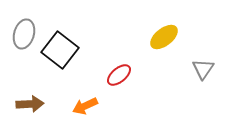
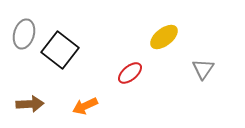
red ellipse: moved 11 px right, 2 px up
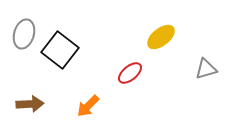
yellow ellipse: moved 3 px left
gray triangle: moved 3 px right; rotated 40 degrees clockwise
orange arrow: moved 3 px right; rotated 20 degrees counterclockwise
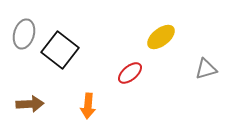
orange arrow: rotated 40 degrees counterclockwise
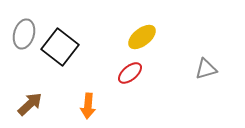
yellow ellipse: moved 19 px left
black square: moved 3 px up
brown arrow: rotated 40 degrees counterclockwise
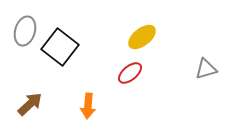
gray ellipse: moved 1 px right, 3 px up
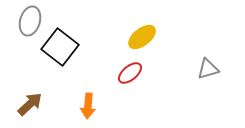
gray ellipse: moved 5 px right, 10 px up
gray triangle: moved 2 px right
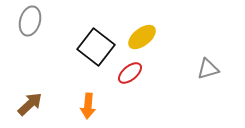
black square: moved 36 px right
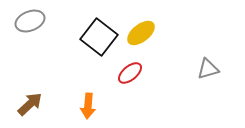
gray ellipse: rotated 52 degrees clockwise
yellow ellipse: moved 1 px left, 4 px up
black square: moved 3 px right, 10 px up
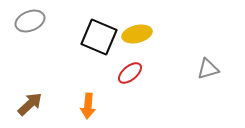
yellow ellipse: moved 4 px left, 1 px down; rotated 24 degrees clockwise
black square: rotated 15 degrees counterclockwise
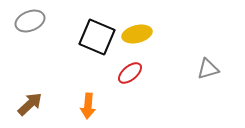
black square: moved 2 px left
